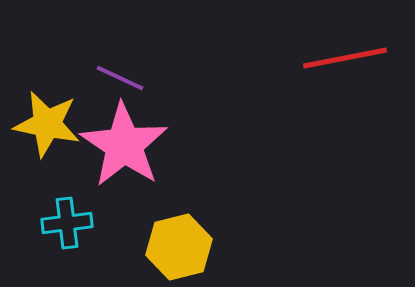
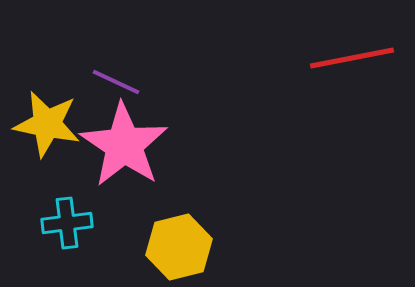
red line: moved 7 px right
purple line: moved 4 px left, 4 px down
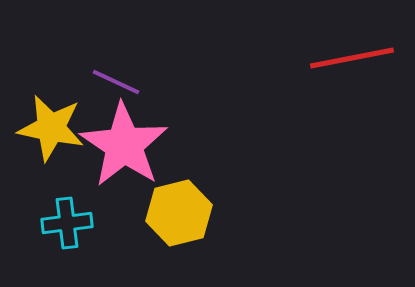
yellow star: moved 4 px right, 4 px down
yellow hexagon: moved 34 px up
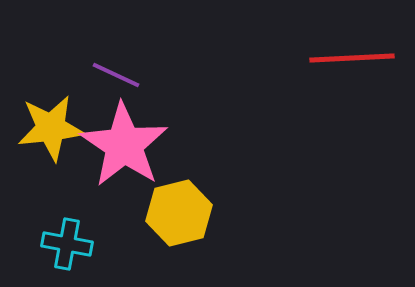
red line: rotated 8 degrees clockwise
purple line: moved 7 px up
yellow star: rotated 18 degrees counterclockwise
cyan cross: moved 21 px down; rotated 18 degrees clockwise
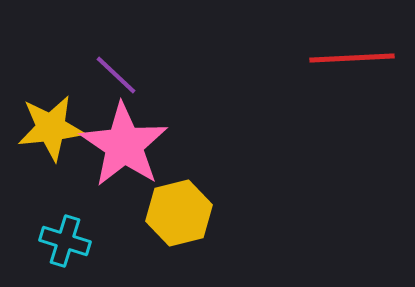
purple line: rotated 18 degrees clockwise
cyan cross: moved 2 px left, 3 px up; rotated 6 degrees clockwise
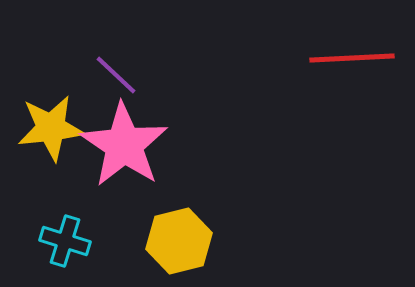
yellow hexagon: moved 28 px down
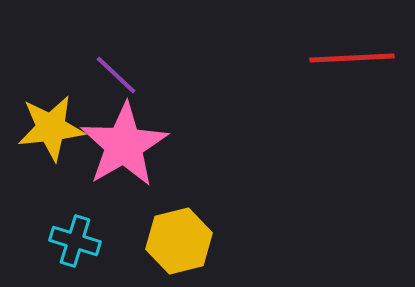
pink star: rotated 8 degrees clockwise
cyan cross: moved 10 px right
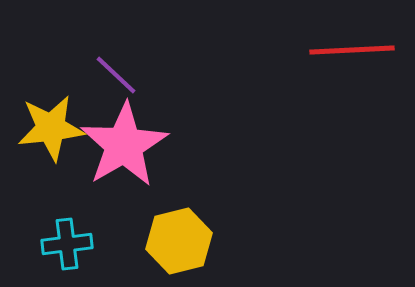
red line: moved 8 px up
cyan cross: moved 8 px left, 3 px down; rotated 24 degrees counterclockwise
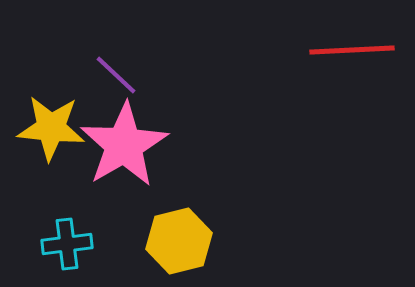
yellow star: rotated 12 degrees clockwise
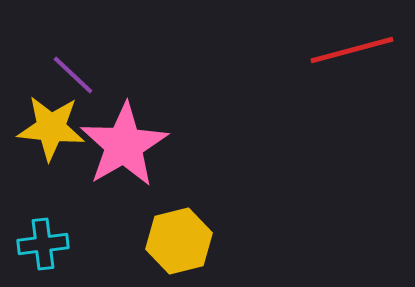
red line: rotated 12 degrees counterclockwise
purple line: moved 43 px left
cyan cross: moved 24 px left
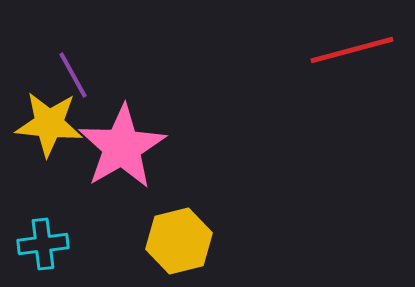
purple line: rotated 18 degrees clockwise
yellow star: moved 2 px left, 4 px up
pink star: moved 2 px left, 2 px down
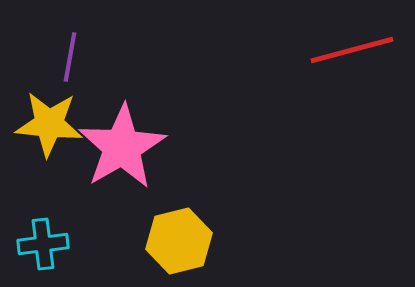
purple line: moved 3 px left, 18 px up; rotated 39 degrees clockwise
